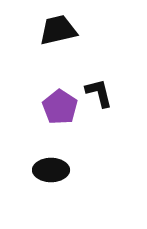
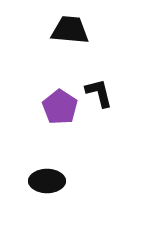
black trapezoid: moved 12 px right; rotated 18 degrees clockwise
black ellipse: moved 4 px left, 11 px down
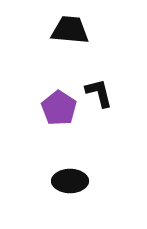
purple pentagon: moved 1 px left, 1 px down
black ellipse: moved 23 px right
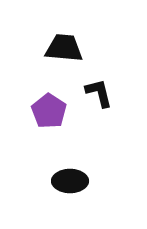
black trapezoid: moved 6 px left, 18 px down
purple pentagon: moved 10 px left, 3 px down
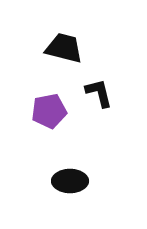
black trapezoid: rotated 9 degrees clockwise
purple pentagon: rotated 28 degrees clockwise
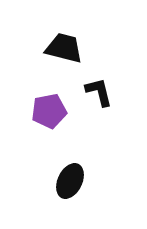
black L-shape: moved 1 px up
black ellipse: rotated 64 degrees counterclockwise
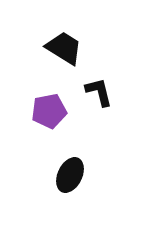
black trapezoid: rotated 18 degrees clockwise
black ellipse: moved 6 px up
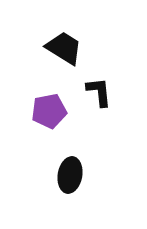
black L-shape: rotated 8 degrees clockwise
black ellipse: rotated 16 degrees counterclockwise
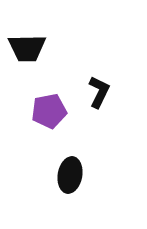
black trapezoid: moved 37 px left; rotated 147 degrees clockwise
black L-shape: rotated 32 degrees clockwise
